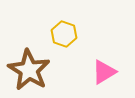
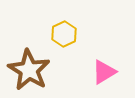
yellow hexagon: rotated 15 degrees clockwise
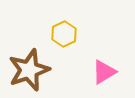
brown star: rotated 21 degrees clockwise
